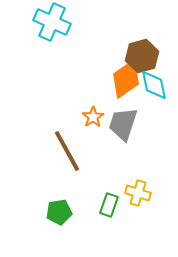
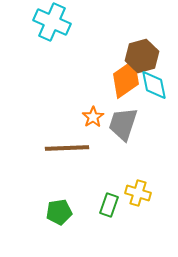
brown line: moved 3 px up; rotated 63 degrees counterclockwise
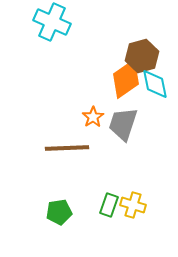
cyan diamond: moved 1 px right, 1 px up
yellow cross: moved 5 px left, 12 px down
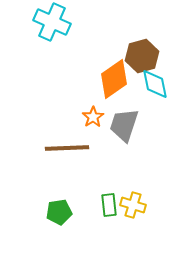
orange diamond: moved 12 px left
gray trapezoid: moved 1 px right, 1 px down
green rectangle: rotated 25 degrees counterclockwise
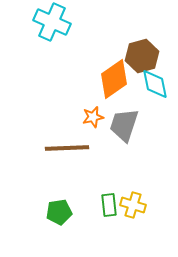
orange star: rotated 20 degrees clockwise
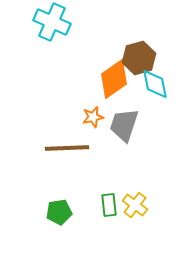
brown hexagon: moved 3 px left, 2 px down
yellow cross: moved 2 px right; rotated 20 degrees clockwise
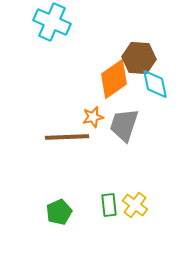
brown hexagon: rotated 20 degrees clockwise
brown line: moved 11 px up
green pentagon: rotated 15 degrees counterclockwise
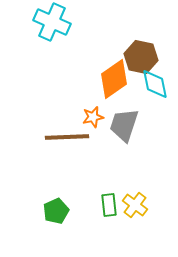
brown hexagon: moved 2 px right, 1 px up; rotated 8 degrees clockwise
green pentagon: moved 3 px left, 1 px up
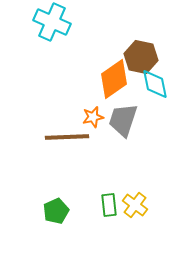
gray trapezoid: moved 1 px left, 5 px up
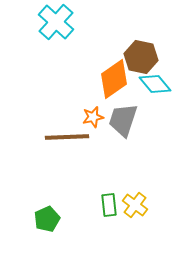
cyan cross: moved 4 px right; rotated 18 degrees clockwise
cyan diamond: rotated 28 degrees counterclockwise
green pentagon: moved 9 px left, 8 px down
